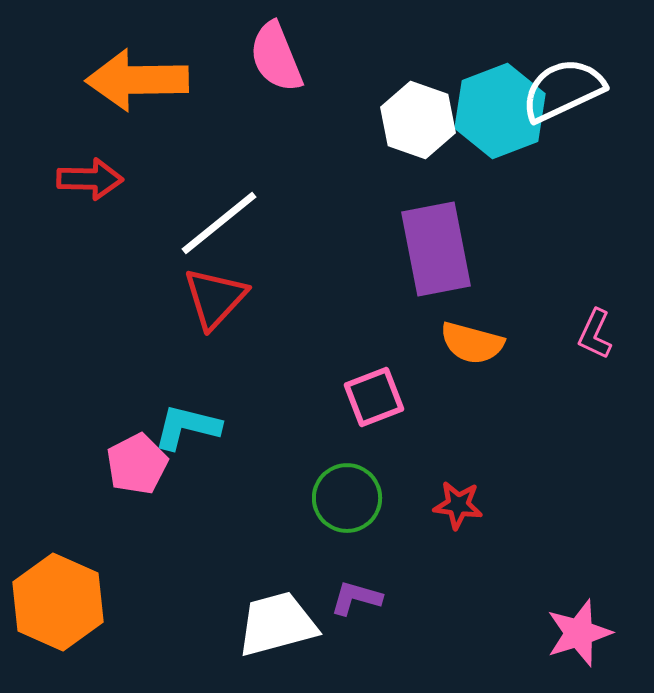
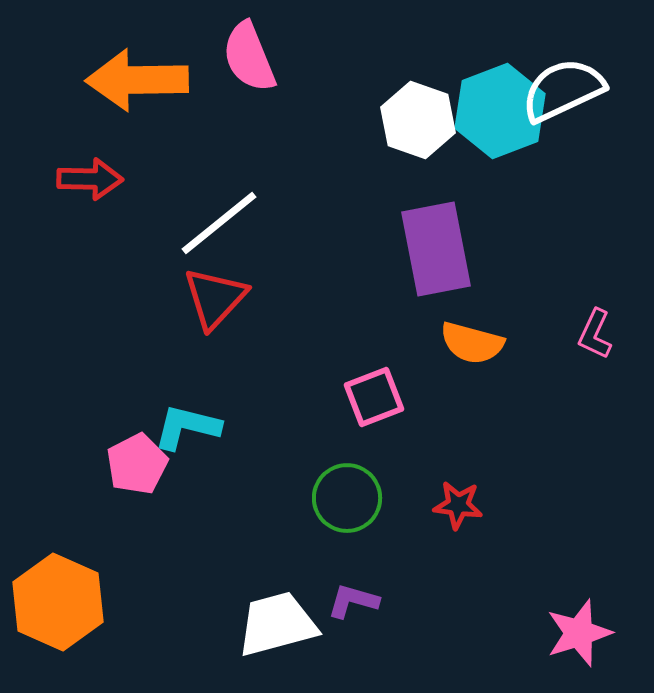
pink semicircle: moved 27 px left
purple L-shape: moved 3 px left, 3 px down
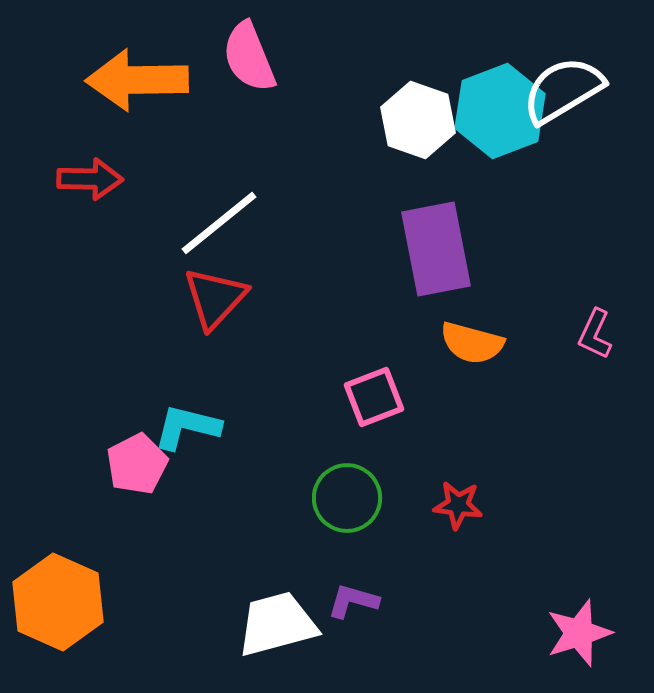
white semicircle: rotated 6 degrees counterclockwise
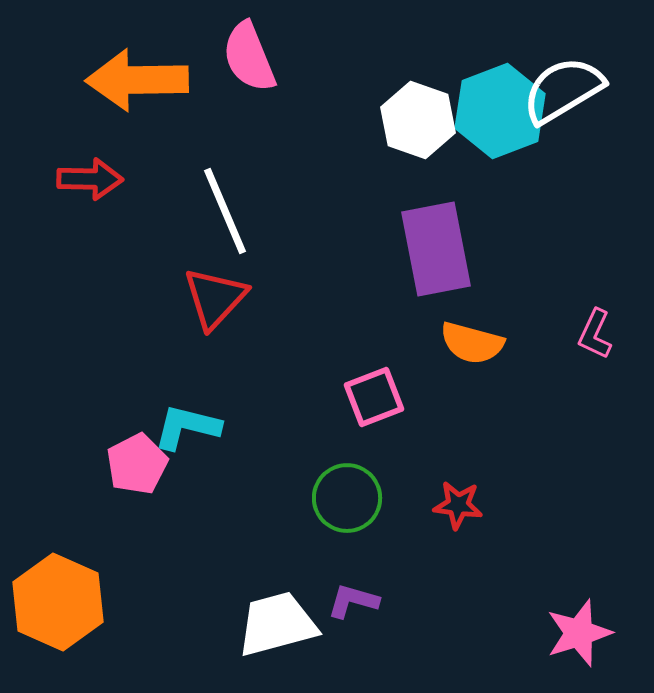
white line: moved 6 px right, 12 px up; rotated 74 degrees counterclockwise
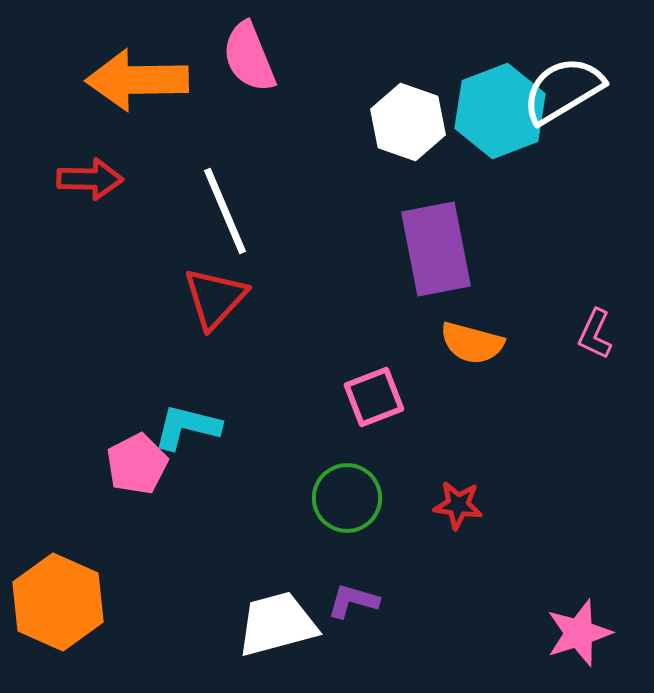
white hexagon: moved 10 px left, 2 px down
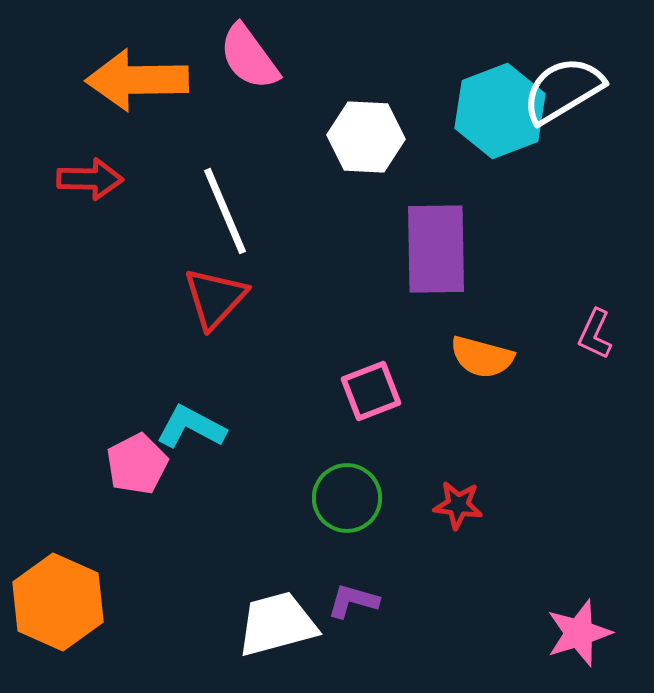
pink semicircle: rotated 14 degrees counterclockwise
white hexagon: moved 42 px left, 15 px down; rotated 16 degrees counterclockwise
purple rectangle: rotated 10 degrees clockwise
orange semicircle: moved 10 px right, 14 px down
pink square: moved 3 px left, 6 px up
cyan L-shape: moved 4 px right; rotated 14 degrees clockwise
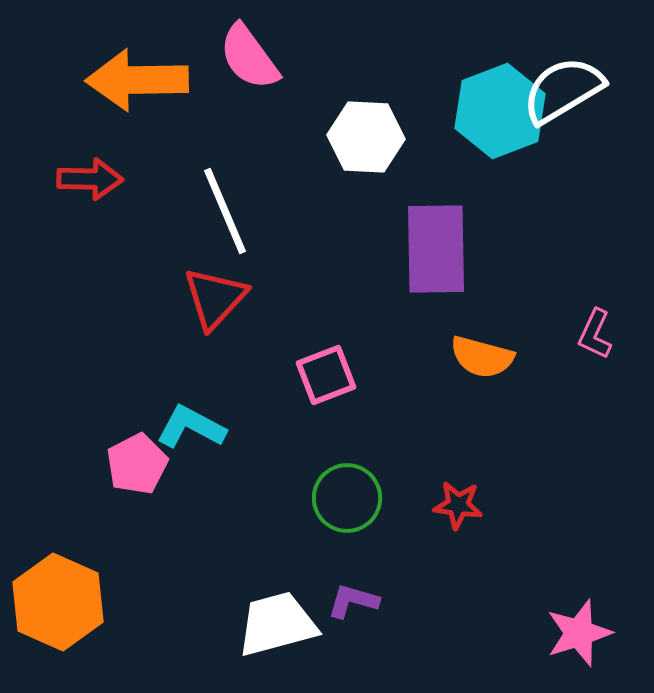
pink square: moved 45 px left, 16 px up
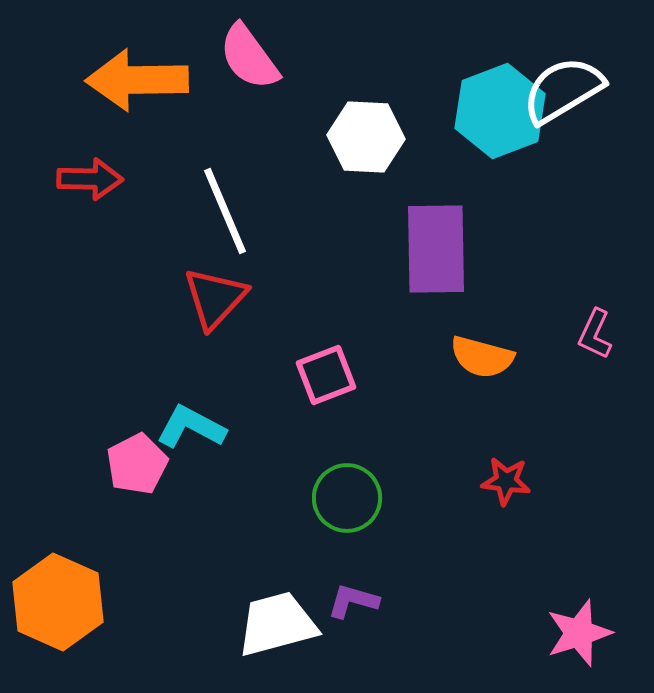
red star: moved 48 px right, 24 px up
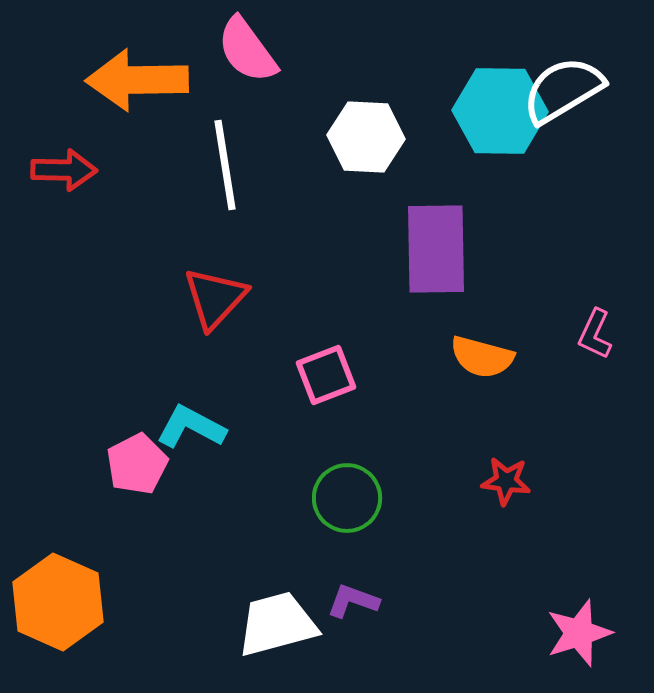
pink semicircle: moved 2 px left, 7 px up
cyan hexagon: rotated 22 degrees clockwise
red arrow: moved 26 px left, 9 px up
white line: moved 46 px up; rotated 14 degrees clockwise
purple L-shape: rotated 4 degrees clockwise
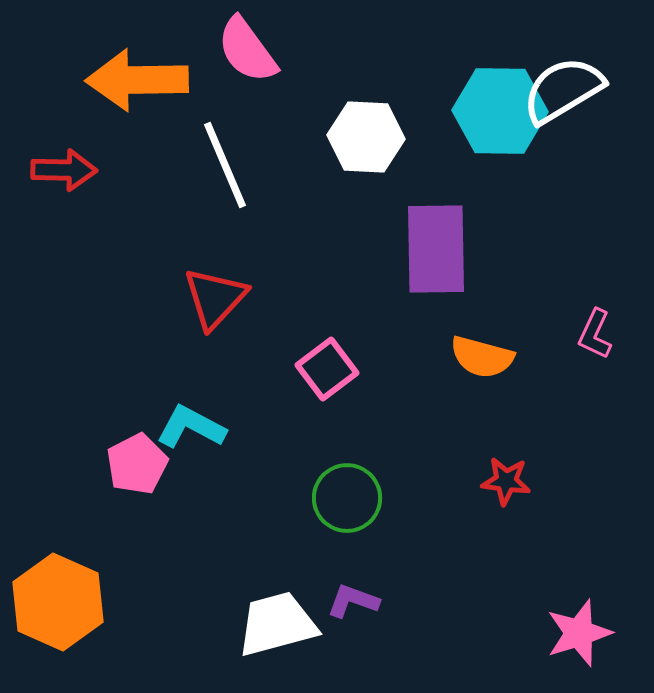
white line: rotated 14 degrees counterclockwise
pink square: moved 1 px right, 6 px up; rotated 16 degrees counterclockwise
